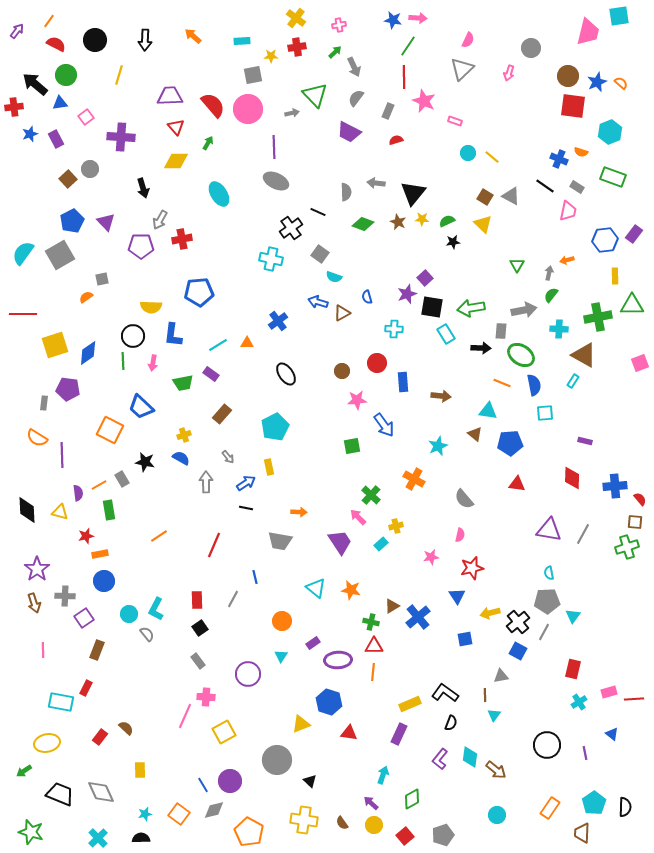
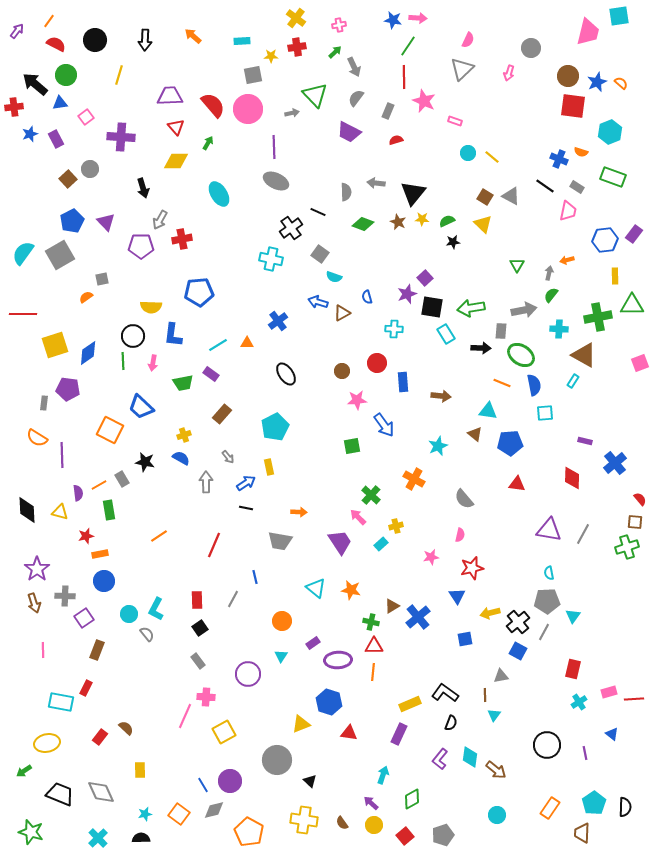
blue cross at (615, 486): moved 23 px up; rotated 35 degrees counterclockwise
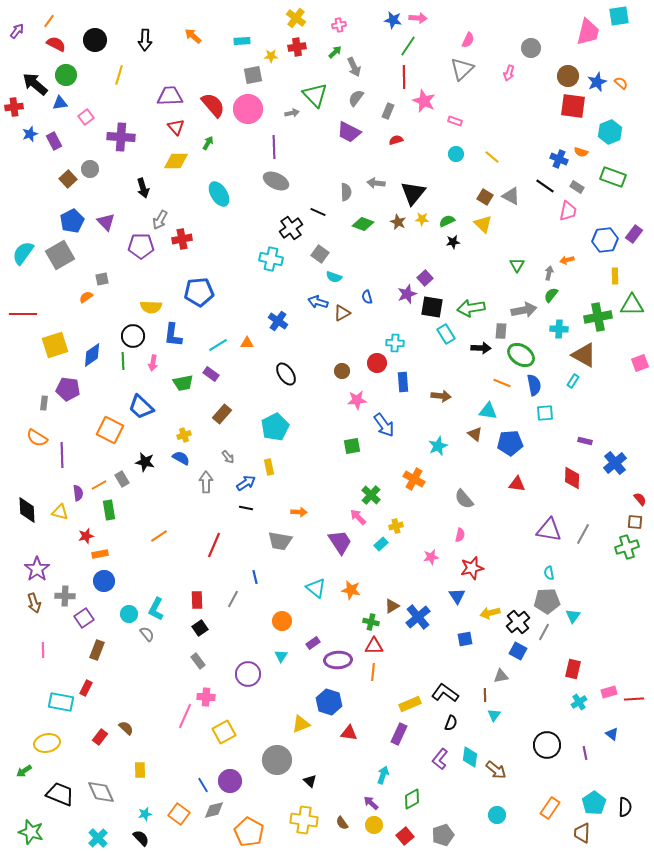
purple rectangle at (56, 139): moved 2 px left, 2 px down
cyan circle at (468, 153): moved 12 px left, 1 px down
blue cross at (278, 321): rotated 18 degrees counterclockwise
cyan cross at (394, 329): moved 1 px right, 14 px down
blue diamond at (88, 353): moved 4 px right, 2 px down
black semicircle at (141, 838): rotated 48 degrees clockwise
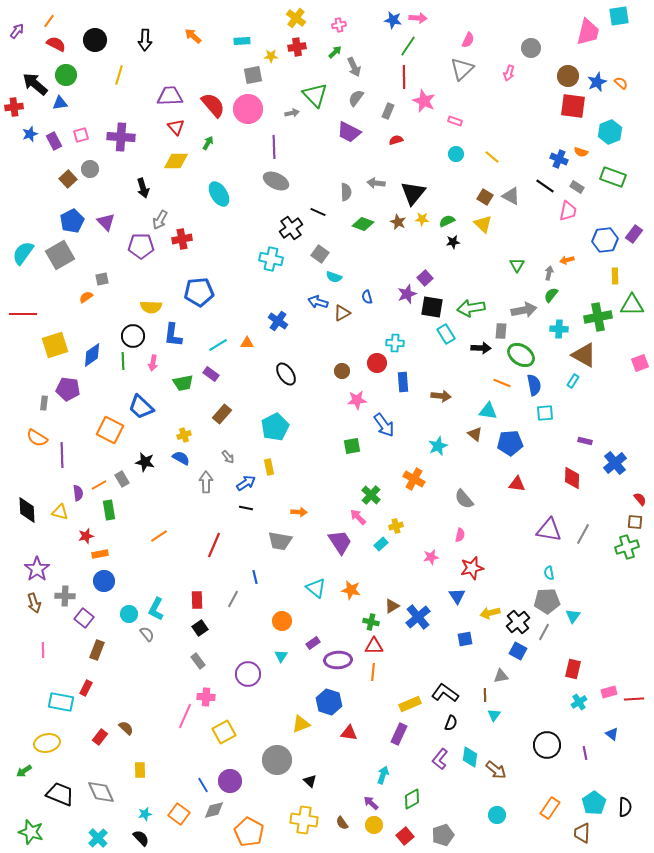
pink square at (86, 117): moved 5 px left, 18 px down; rotated 21 degrees clockwise
purple square at (84, 618): rotated 18 degrees counterclockwise
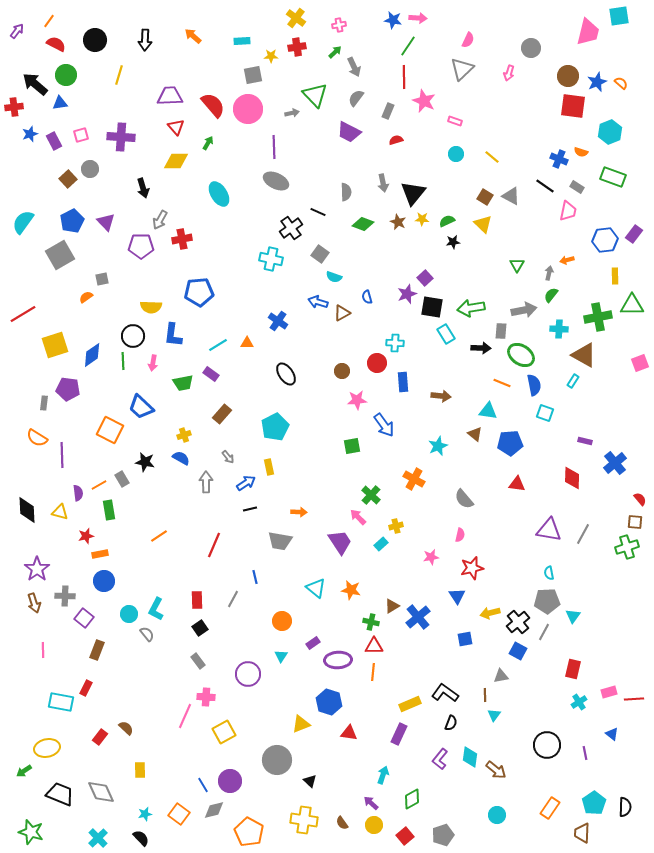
gray arrow at (376, 183): moved 7 px right; rotated 108 degrees counterclockwise
cyan semicircle at (23, 253): moved 31 px up
red line at (23, 314): rotated 32 degrees counterclockwise
cyan square at (545, 413): rotated 24 degrees clockwise
black line at (246, 508): moved 4 px right, 1 px down; rotated 24 degrees counterclockwise
yellow ellipse at (47, 743): moved 5 px down
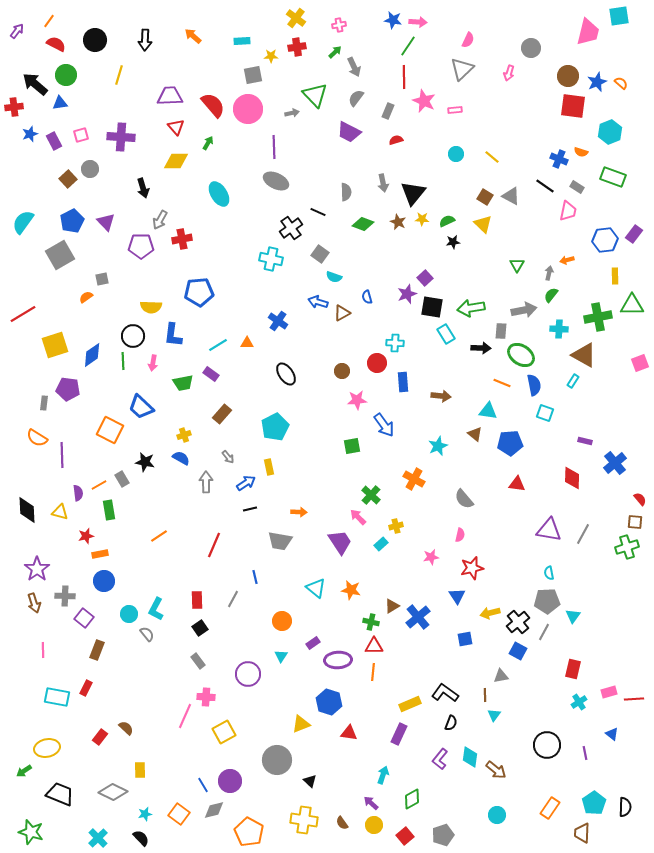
pink arrow at (418, 18): moved 4 px down
pink rectangle at (455, 121): moved 11 px up; rotated 24 degrees counterclockwise
cyan rectangle at (61, 702): moved 4 px left, 5 px up
gray diamond at (101, 792): moved 12 px right; rotated 40 degrees counterclockwise
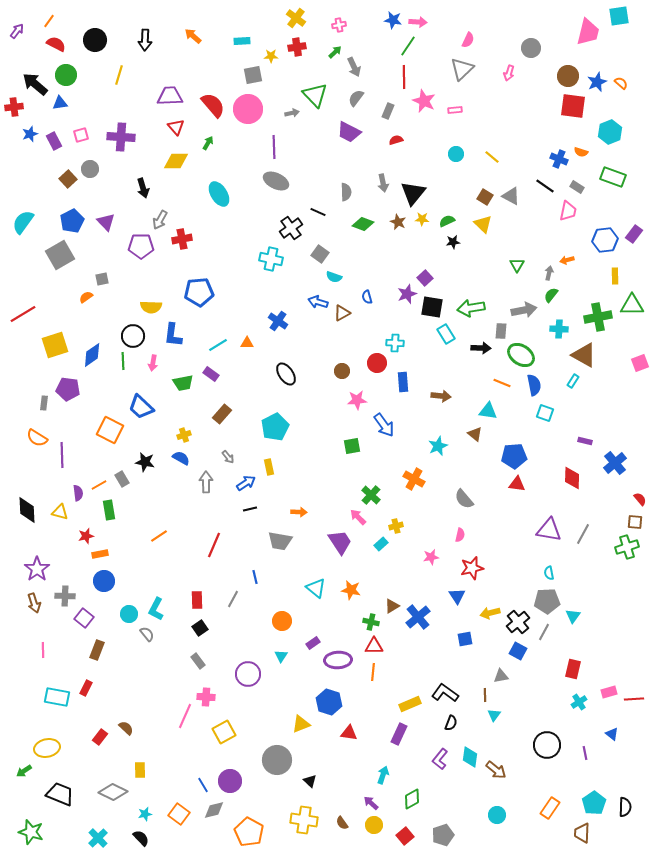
blue pentagon at (510, 443): moved 4 px right, 13 px down
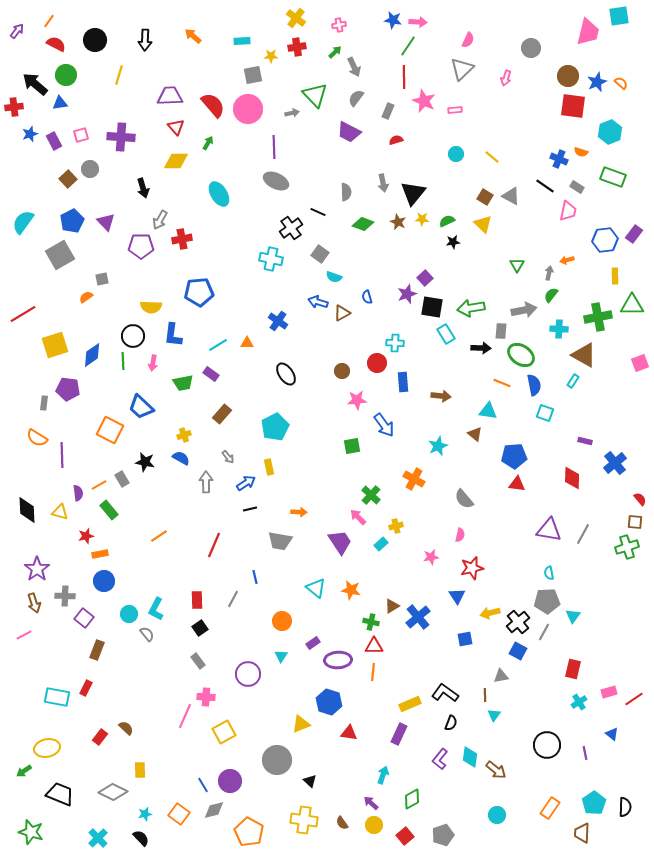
pink arrow at (509, 73): moved 3 px left, 5 px down
green rectangle at (109, 510): rotated 30 degrees counterclockwise
pink line at (43, 650): moved 19 px left, 15 px up; rotated 63 degrees clockwise
red line at (634, 699): rotated 30 degrees counterclockwise
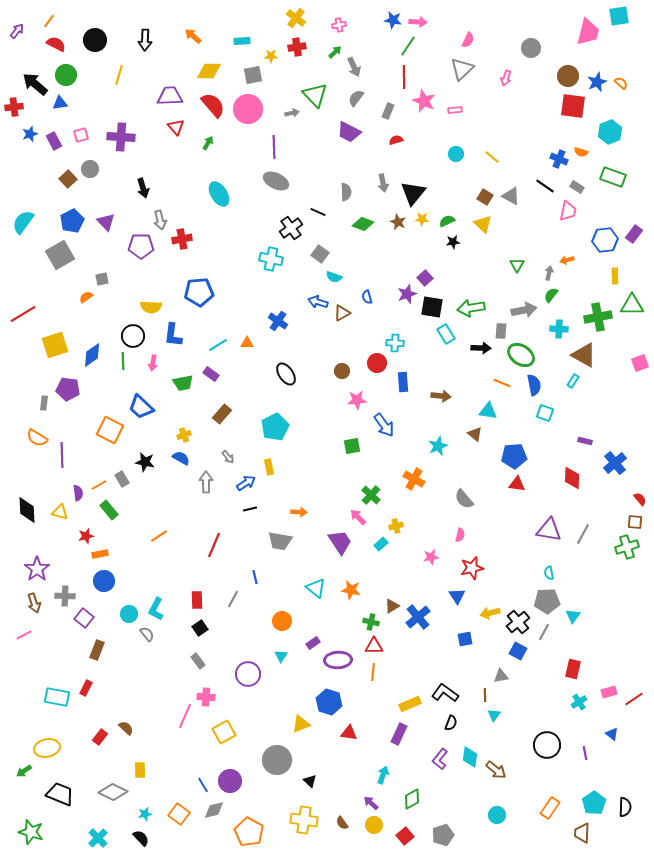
yellow diamond at (176, 161): moved 33 px right, 90 px up
gray arrow at (160, 220): rotated 42 degrees counterclockwise
